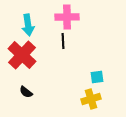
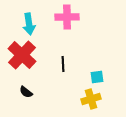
cyan arrow: moved 1 px right, 1 px up
black line: moved 23 px down
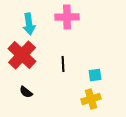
cyan square: moved 2 px left, 2 px up
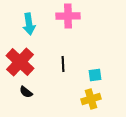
pink cross: moved 1 px right, 1 px up
red cross: moved 2 px left, 7 px down
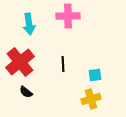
red cross: rotated 8 degrees clockwise
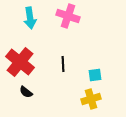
pink cross: rotated 20 degrees clockwise
cyan arrow: moved 1 px right, 6 px up
red cross: rotated 12 degrees counterclockwise
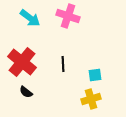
cyan arrow: rotated 45 degrees counterclockwise
red cross: moved 2 px right
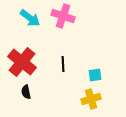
pink cross: moved 5 px left
black semicircle: rotated 40 degrees clockwise
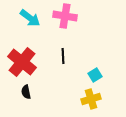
pink cross: moved 2 px right; rotated 10 degrees counterclockwise
black line: moved 8 px up
cyan square: rotated 24 degrees counterclockwise
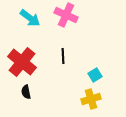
pink cross: moved 1 px right, 1 px up; rotated 15 degrees clockwise
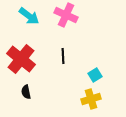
cyan arrow: moved 1 px left, 2 px up
red cross: moved 1 px left, 3 px up
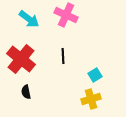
cyan arrow: moved 3 px down
